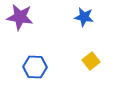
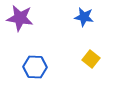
purple star: moved 1 px down
yellow square: moved 2 px up; rotated 12 degrees counterclockwise
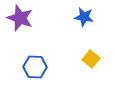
purple star: rotated 12 degrees clockwise
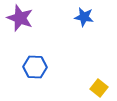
yellow square: moved 8 px right, 29 px down
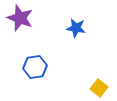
blue star: moved 8 px left, 11 px down
blue hexagon: rotated 10 degrees counterclockwise
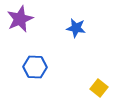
purple star: moved 1 px down; rotated 28 degrees clockwise
blue hexagon: rotated 10 degrees clockwise
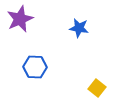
blue star: moved 3 px right
yellow square: moved 2 px left
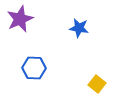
blue hexagon: moved 1 px left, 1 px down
yellow square: moved 4 px up
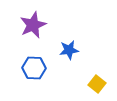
purple star: moved 13 px right, 6 px down
blue star: moved 10 px left, 22 px down; rotated 18 degrees counterclockwise
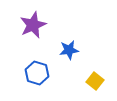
blue hexagon: moved 3 px right, 5 px down; rotated 15 degrees clockwise
yellow square: moved 2 px left, 3 px up
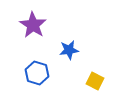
purple star: rotated 16 degrees counterclockwise
yellow square: rotated 12 degrees counterclockwise
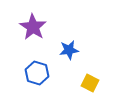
purple star: moved 2 px down
yellow square: moved 5 px left, 2 px down
